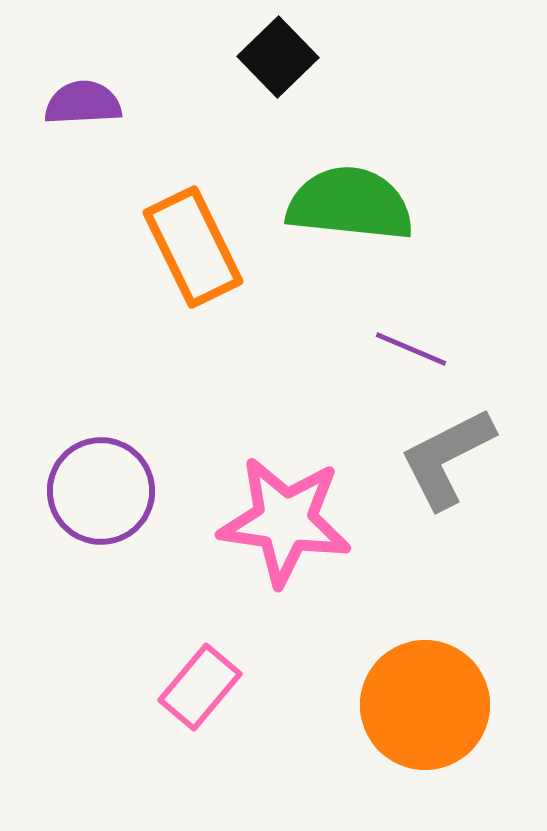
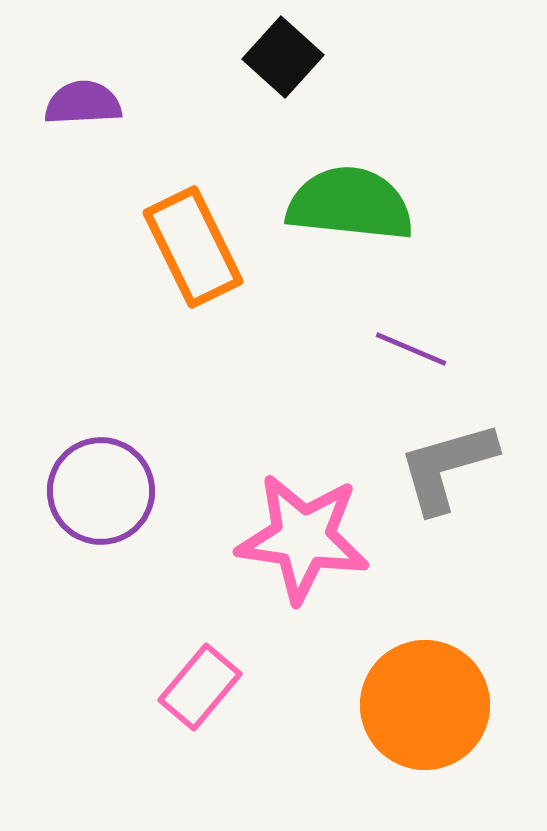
black square: moved 5 px right; rotated 4 degrees counterclockwise
gray L-shape: moved 9 px down; rotated 11 degrees clockwise
pink star: moved 18 px right, 17 px down
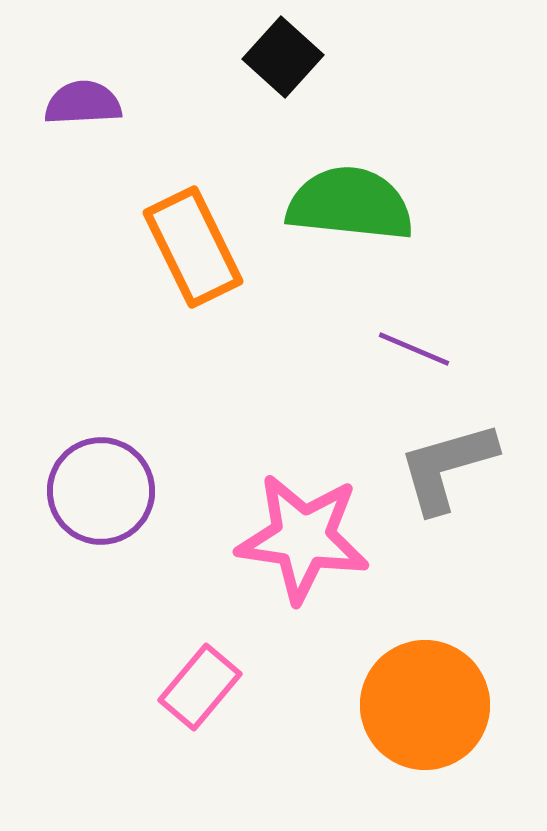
purple line: moved 3 px right
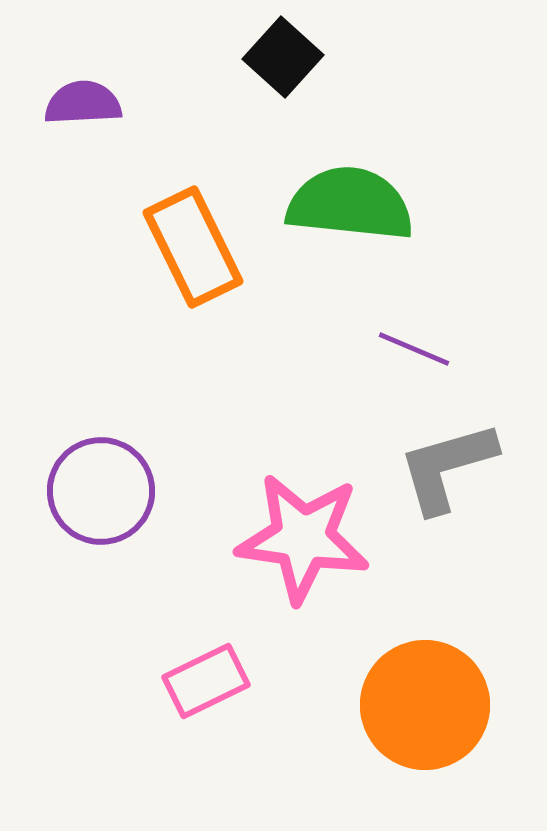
pink rectangle: moved 6 px right, 6 px up; rotated 24 degrees clockwise
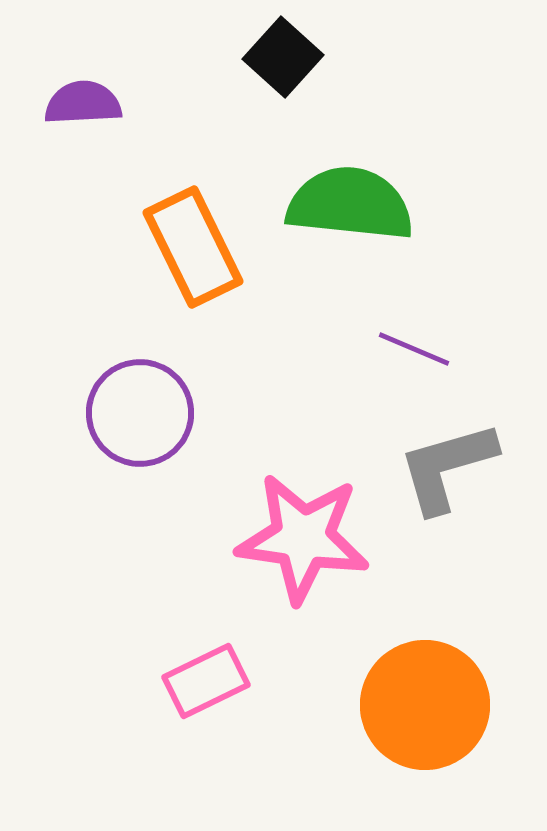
purple circle: moved 39 px right, 78 px up
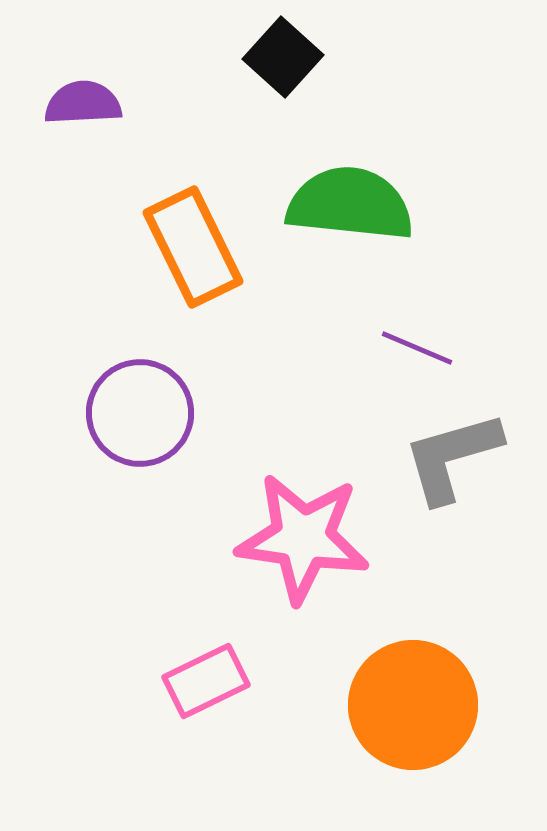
purple line: moved 3 px right, 1 px up
gray L-shape: moved 5 px right, 10 px up
orange circle: moved 12 px left
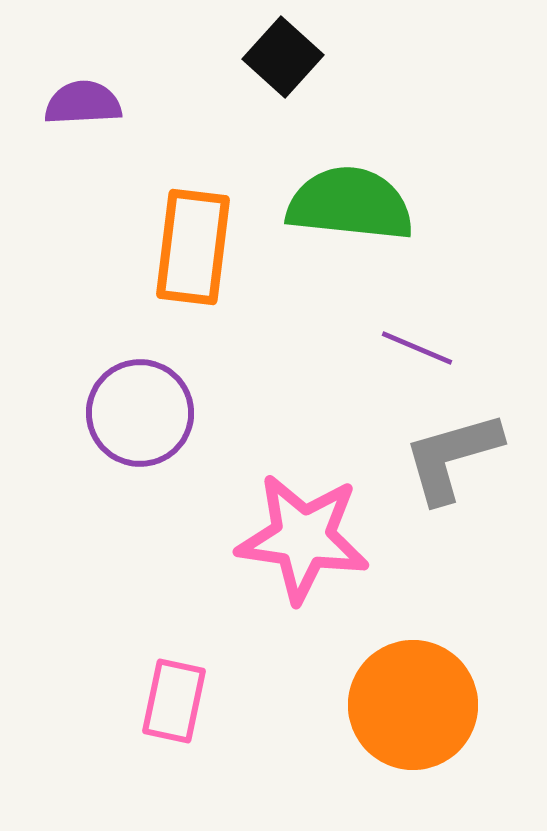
orange rectangle: rotated 33 degrees clockwise
pink rectangle: moved 32 px left, 20 px down; rotated 52 degrees counterclockwise
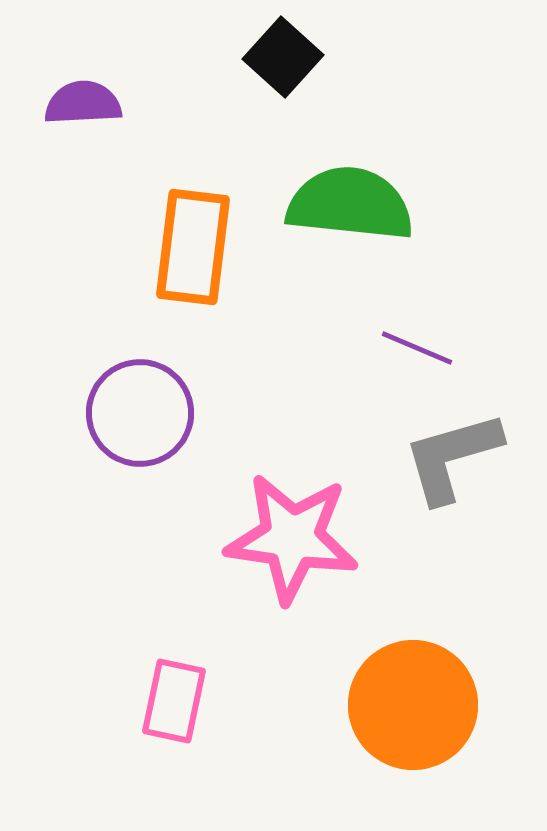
pink star: moved 11 px left
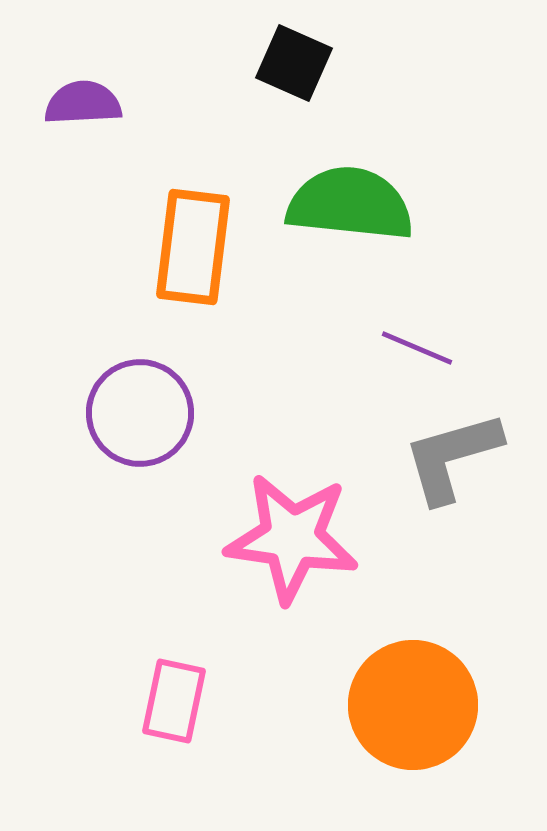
black square: moved 11 px right, 6 px down; rotated 18 degrees counterclockwise
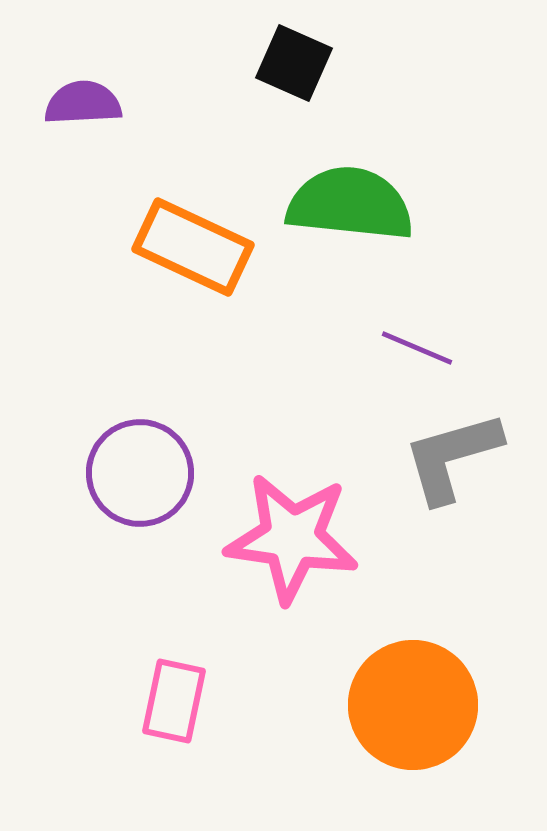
orange rectangle: rotated 72 degrees counterclockwise
purple circle: moved 60 px down
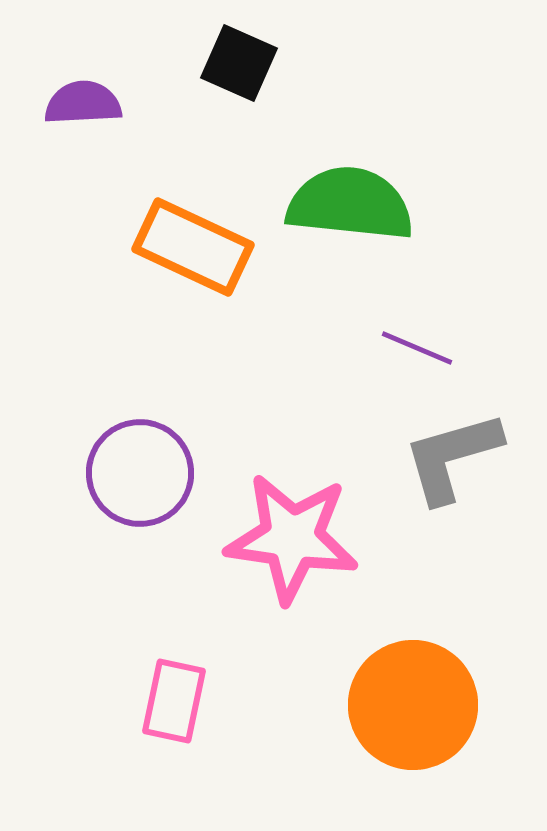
black square: moved 55 px left
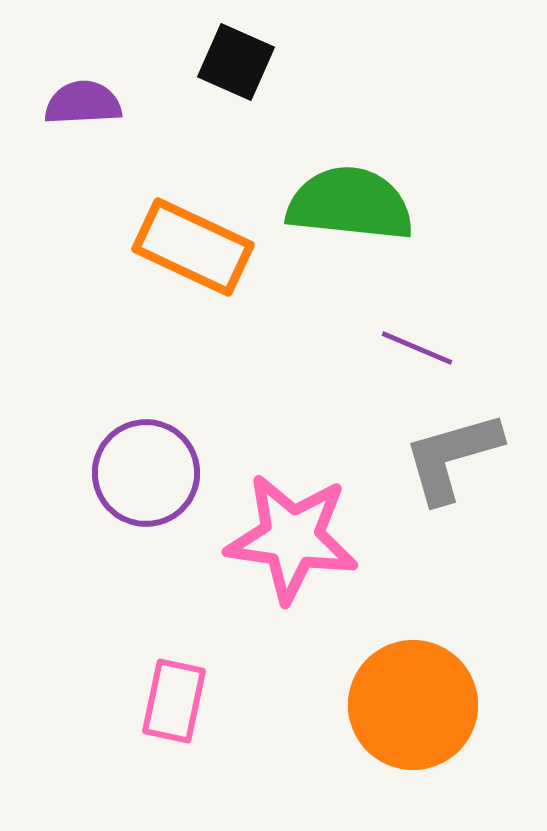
black square: moved 3 px left, 1 px up
purple circle: moved 6 px right
